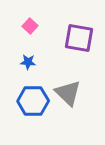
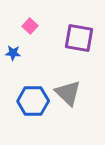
blue star: moved 15 px left, 9 px up
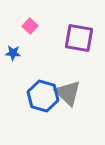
blue hexagon: moved 10 px right, 5 px up; rotated 16 degrees clockwise
